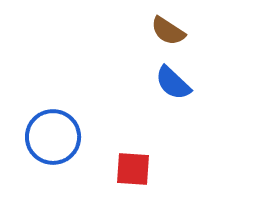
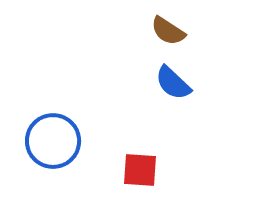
blue circle: moved 4 px down
red square: moved 7 px right, 1 px down
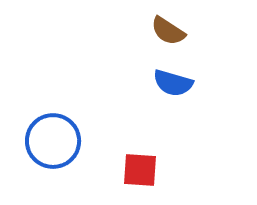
blue semicircle: rotated 27 degrees counterclockwise
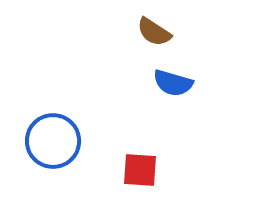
brown semicircle: moved 14 px left, 1 px down
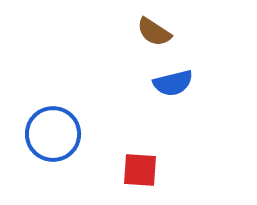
blue semicircle: rotated 30 degrees counterclockwise
blue circle: moved 7 px up
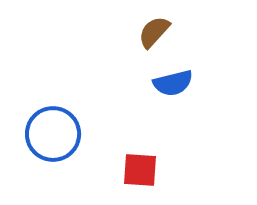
brown semicircle: rotated 99 degrees clockwise
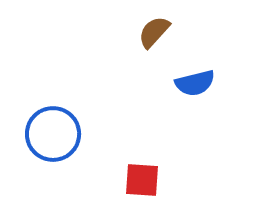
blue semicircle: moved 22 px right
red square: moved 2 px right, 10 px down
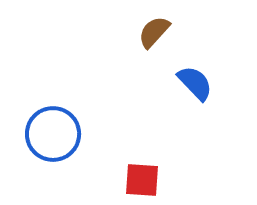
blue semicircle: rotated 120 degrees counterclockwise
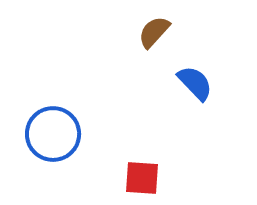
red square: moved 2 px up
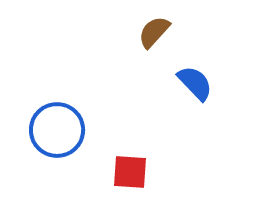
blue circle: moved 4 px right, 4 px up
red square: moved 12 px left, 6 px up
